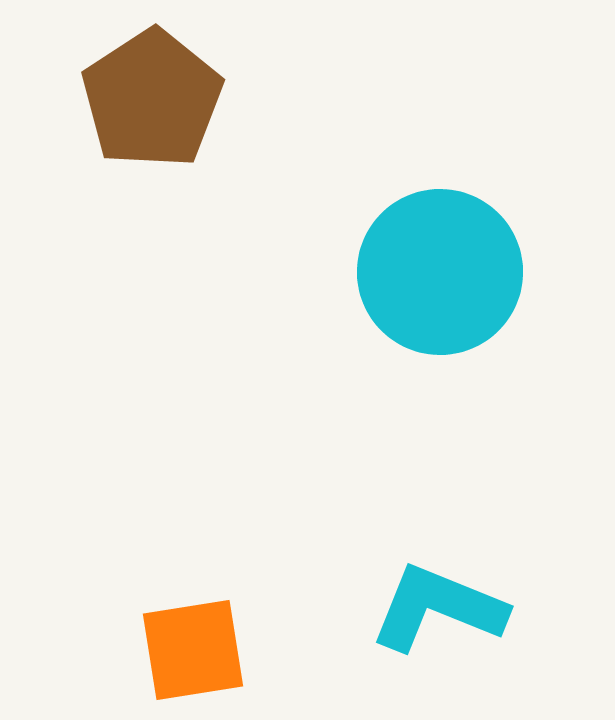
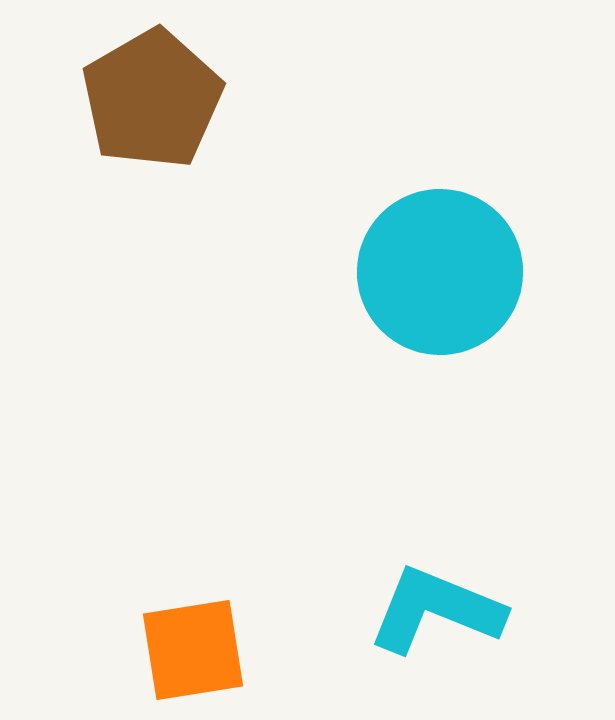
brown pentagon: rotated 3 degrees clockwise
cyan L-shape: moved 2 px left, 2 px down
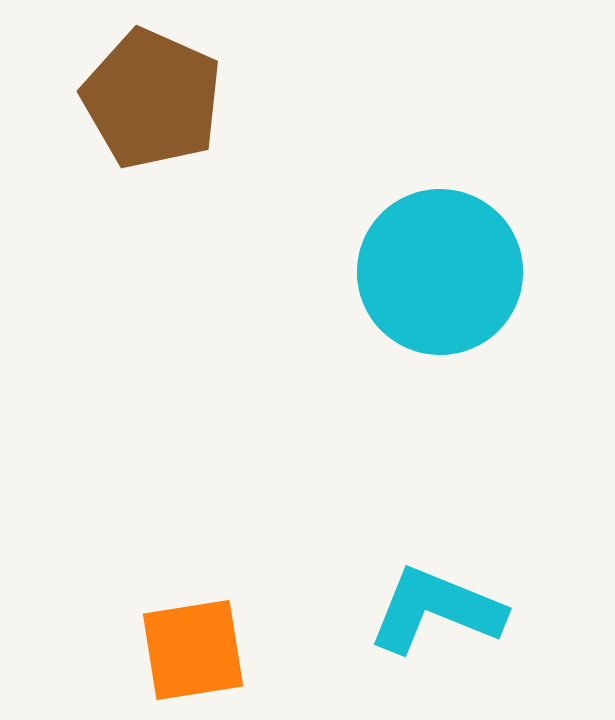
brown pentagon: rotated 18 degrees counterclockwise
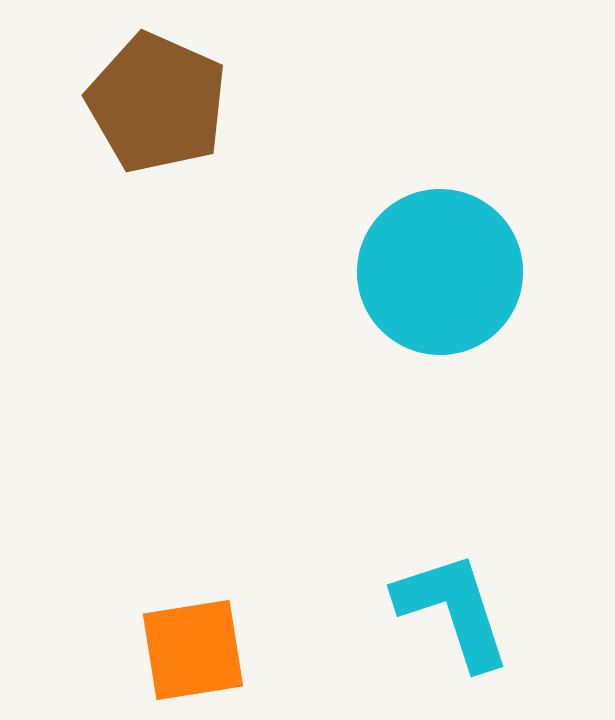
brown pentagon: moved 5 px right, 4 px down
cyan L-shape: moved 17 px right; rotated 50 degrees clockwise
